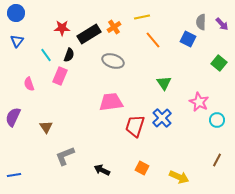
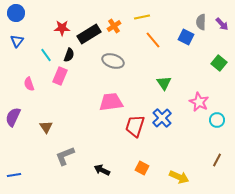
orange cross: moved 1 px up
blue square: moved 2 px left, 2 px up
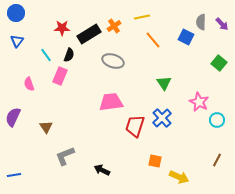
orange square: moved 13 px right, 7 px up; rotated 16 degrees counterclockwise
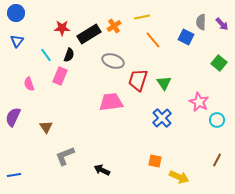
red trapezoid: moved 3 px right, 46 px up
